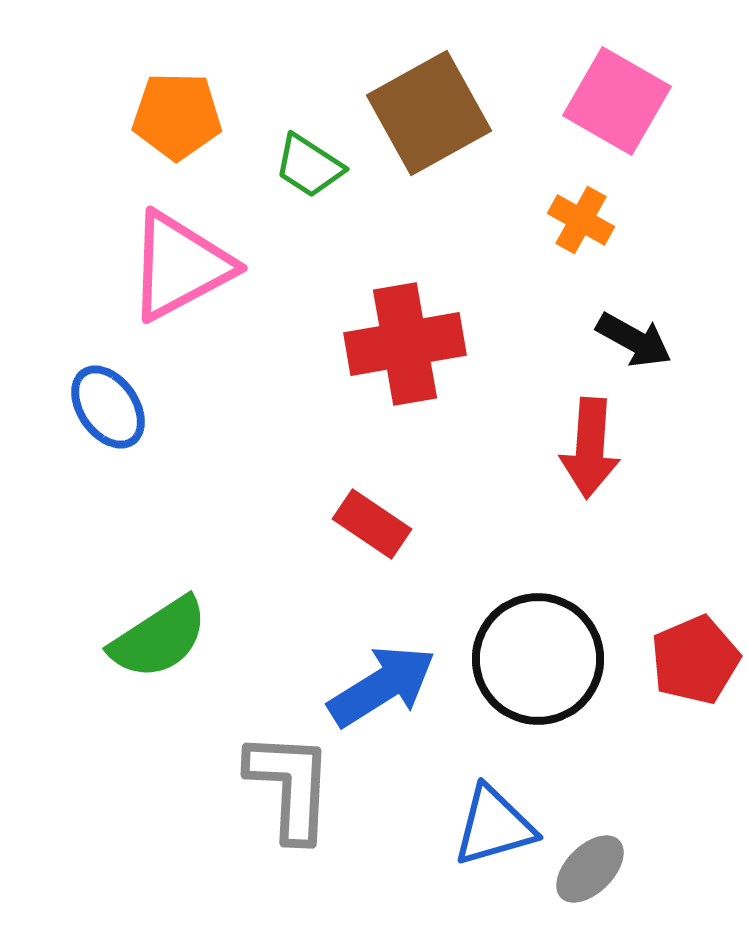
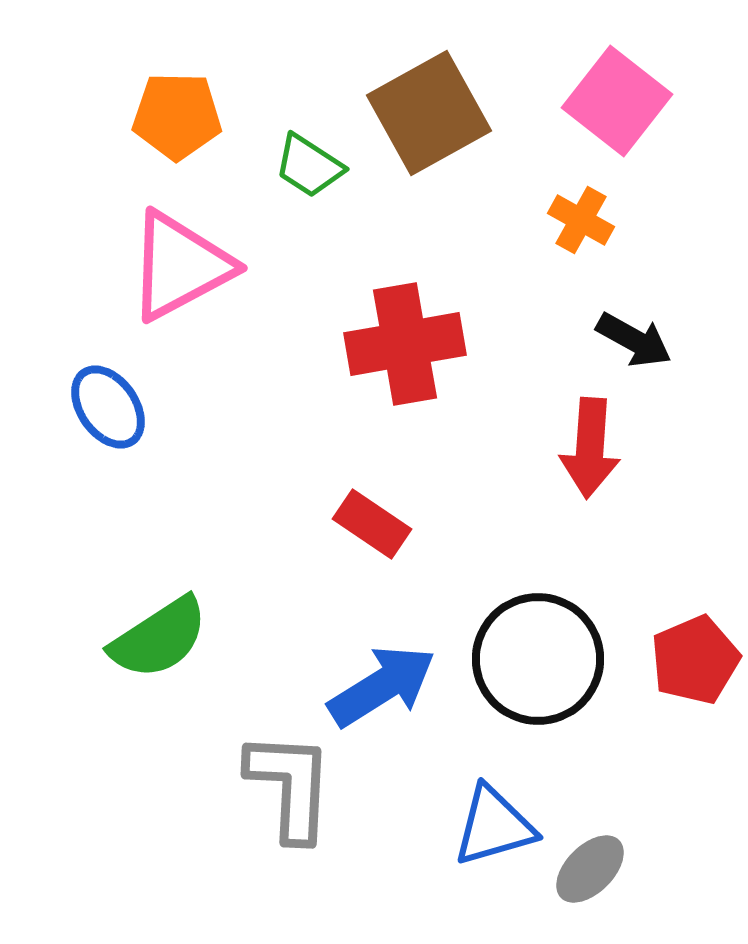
pink square: rotated 8 degrees clockwise
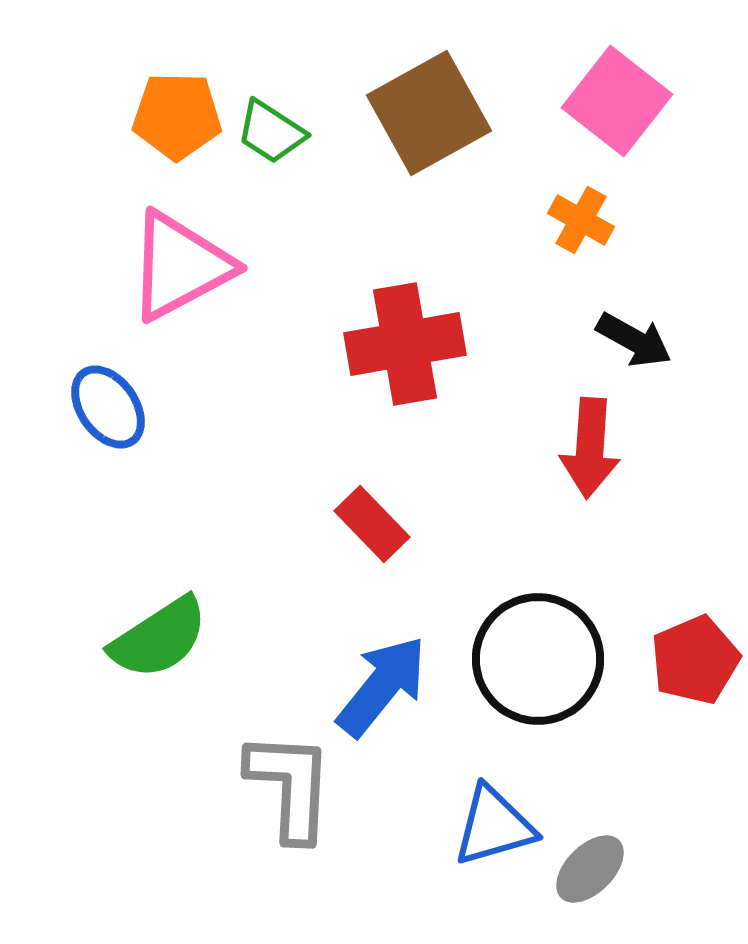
green trapezoid: moved 38 px left, 34 px up
red rectangle: rotated 12 degrees clockwise
blue arrow: rotated 19 degrees counterclockwise
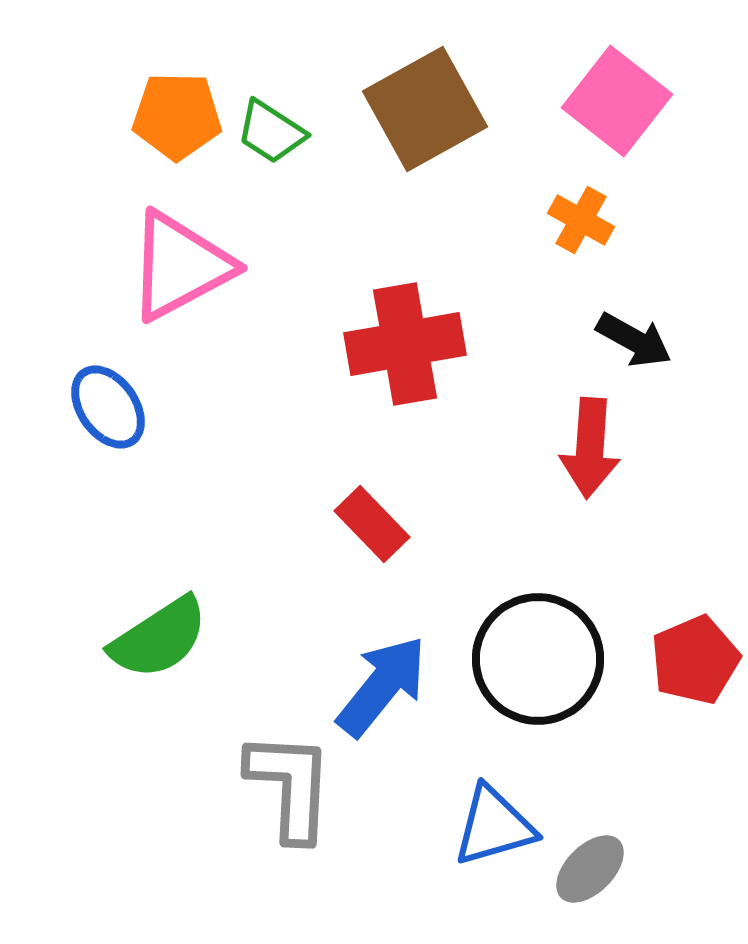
brown square: moved 4 px left, 4 px up
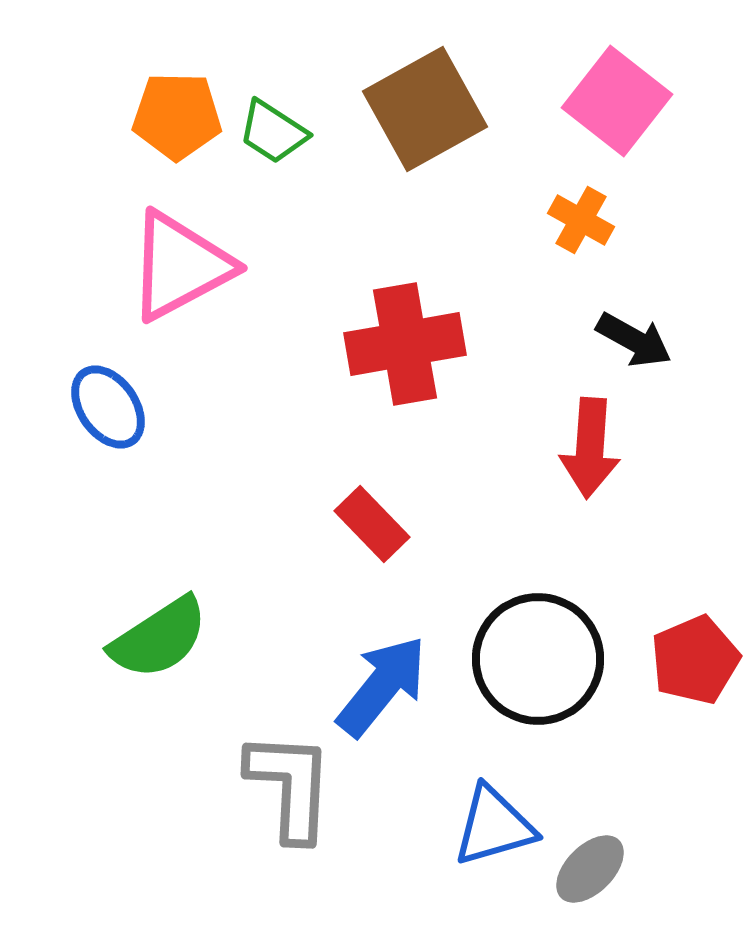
green trapezoid: moved 2 px right
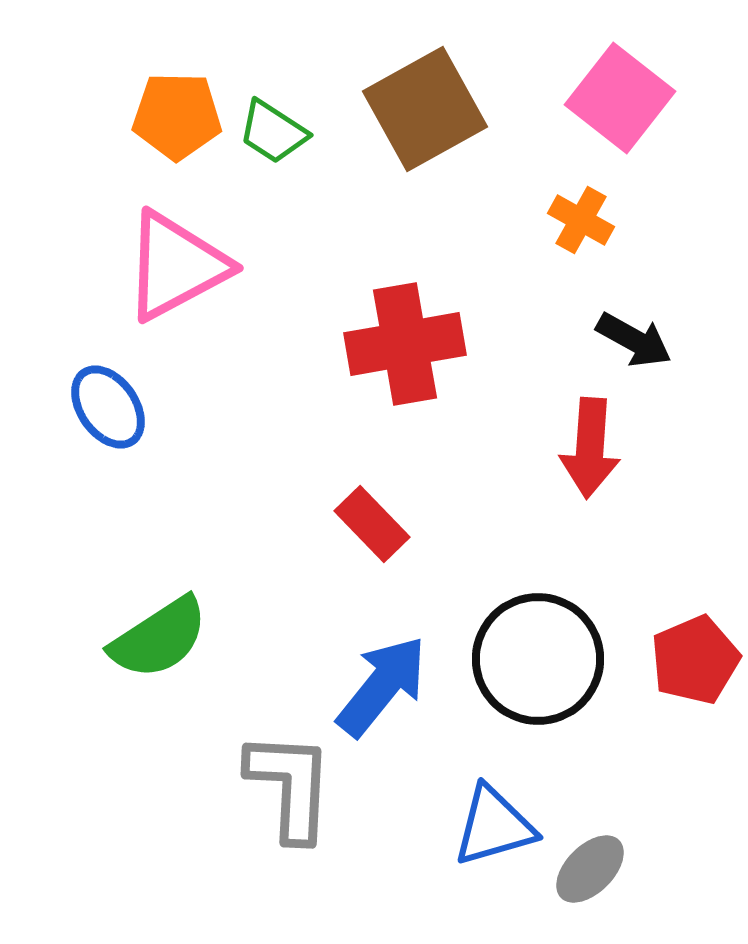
pink square: moved 3 px right, 3 px up
pink triangle: moved 4 px left
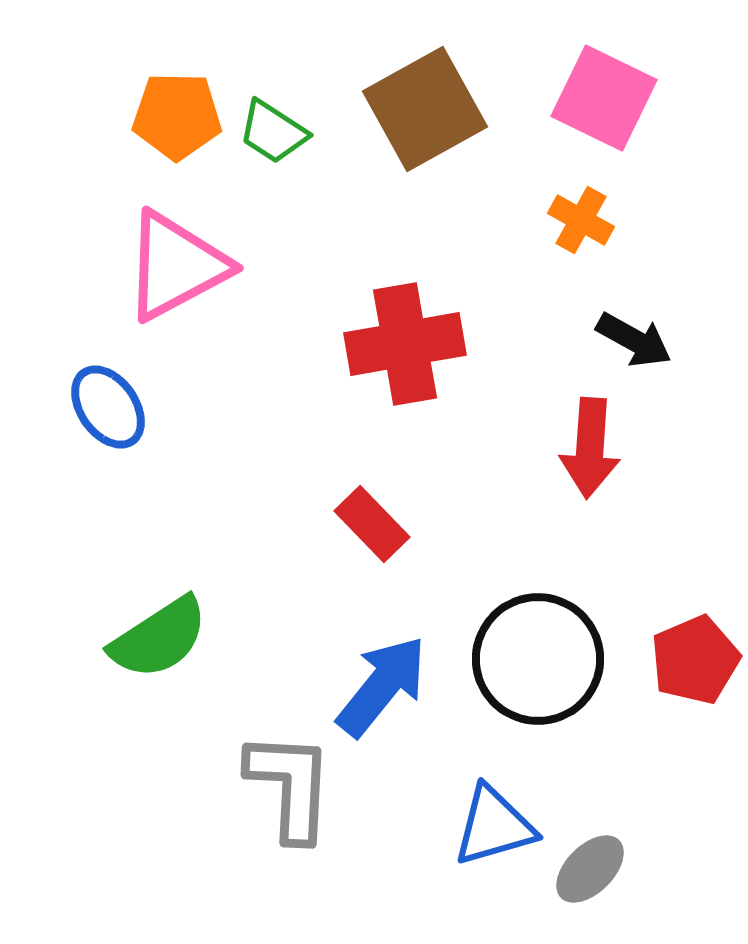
pink square: moved 16 px left; rotated 12 degrees counterclockwise
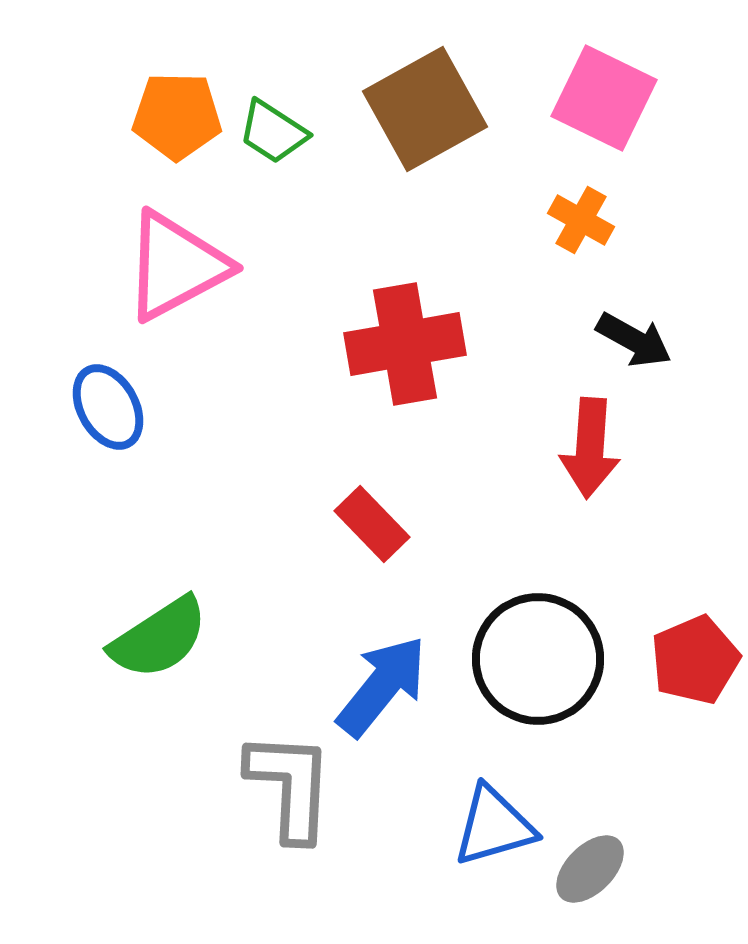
blue ellipse: rotated 6 degrees clockwise
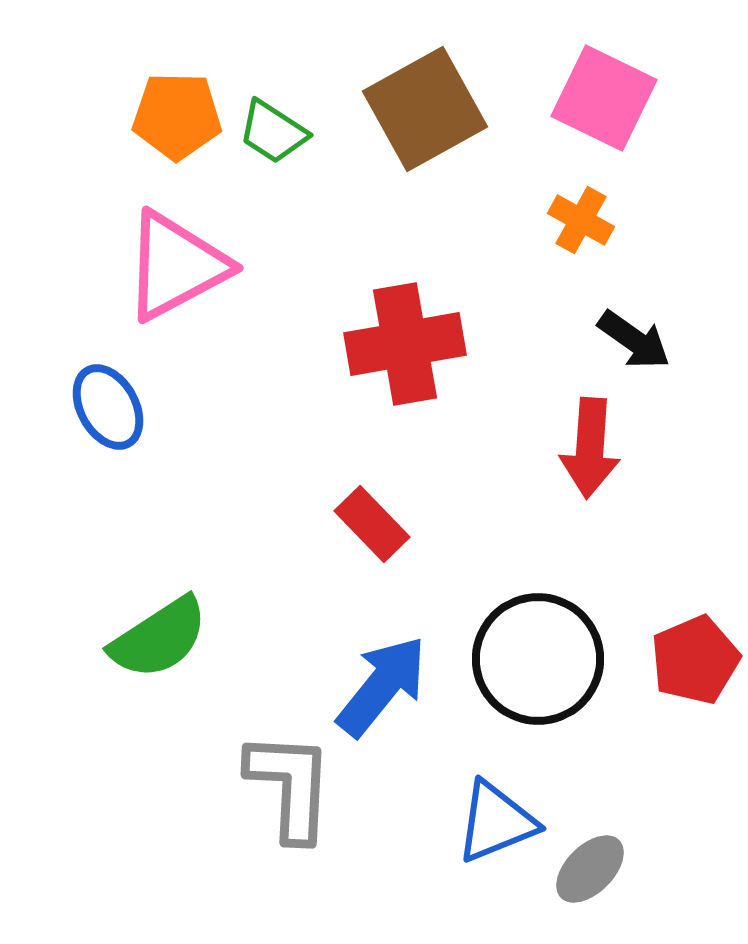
black arrow: rotated 6 degrees clockwise
blue triangle: moved 2 px right, 4 px up; rotated 6 degrees counterclockwise
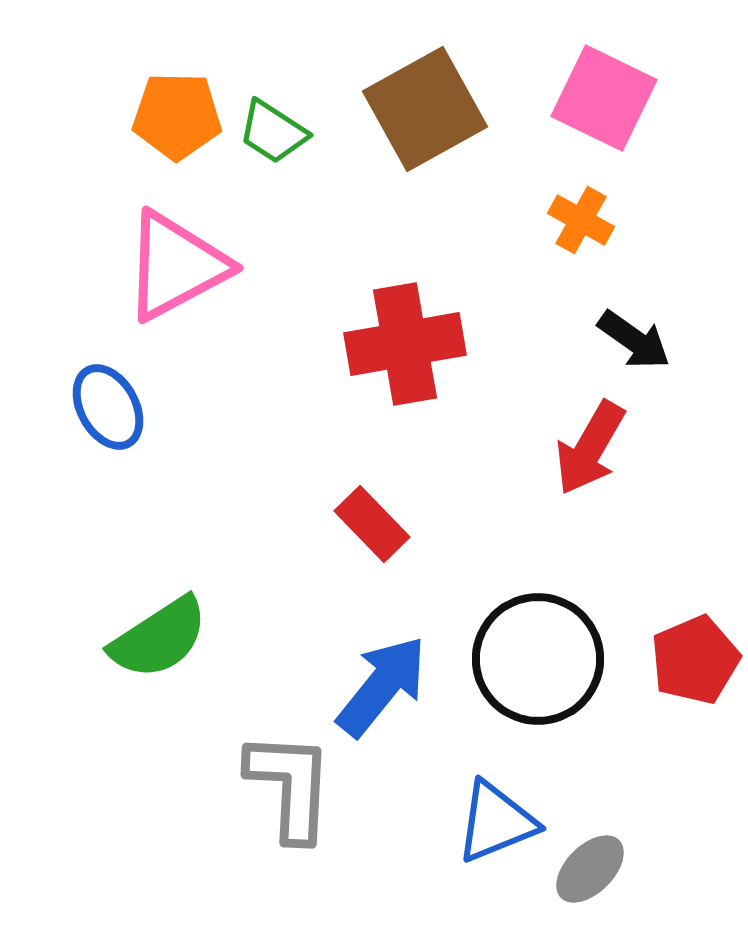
red arrow: rotated 26 degrees clockwise
